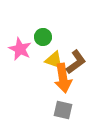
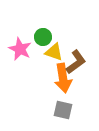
yellow triangle: moved 8 px up
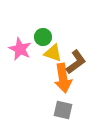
yellow triangle: moved 1 px left, 1 px down
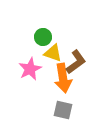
pink star: moved 10 px right, 20 px down; rotated 20 degrees clockwise
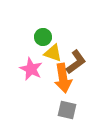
pink star: moved 1 px right; rotated 20 degrees counterclockwise
gray square: moved 4 px right
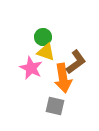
yellow triangle: moved 7 px left, 1 px up
pink star: moved 1 px up
gray square: moved 12 px left, 4 px up
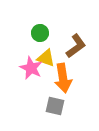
green circle: moved 3 px left, 4 px up
yellow triangle: moved 6 px down
brown L-shape: moved 16 px up
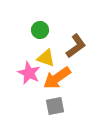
green circle: moved 3 px up
pink star: moved 2 px left, 5 px down
orange arrow: moved 6 px left; rotated 64 degrees clockwise
gray square: rotated 24 degrees counterclockwise
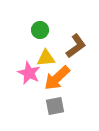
yellow triangle: rotated 24 degrees counterclockwise
orange arrow: rotated 8 degrees counterclockwise
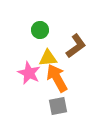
yellow triangle: moved 2 px right
orange arrow: rotated 104 degrees clockwise
gray square: moved 3 px right
